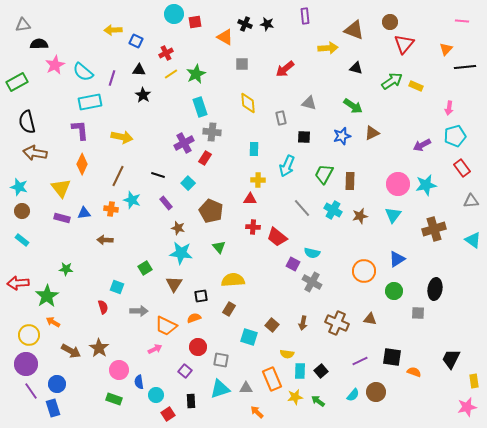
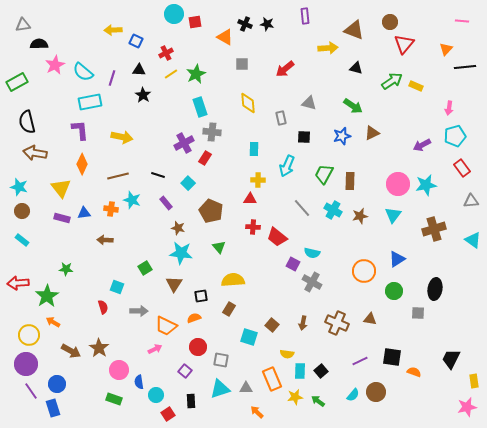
brown line at (118, 176): rotated 50 degrees clockwise
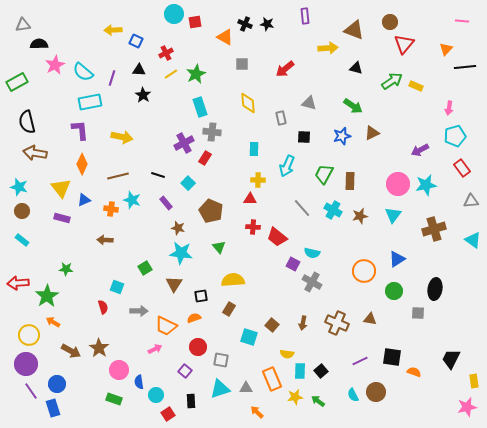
purple arrow at (422, 145): moved 2 px left, 5 px down
blue triangle at (84, 213): moved 13 px up; rotated 16 degrees counterclockwise
cyan semicircle at (353, 395): rotated 112 degrees clockwise
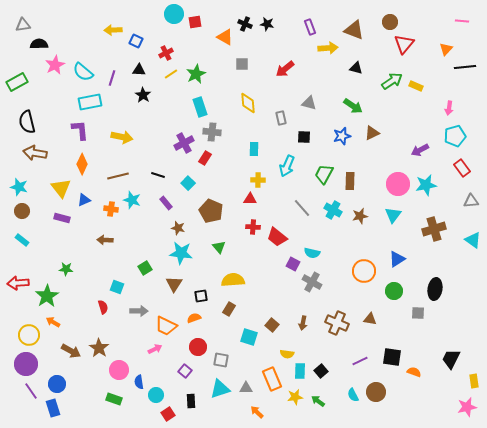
purple rectangle at (305, 16): moved 5 px right, 11 px down; rotated 14 degrees counterclockwise
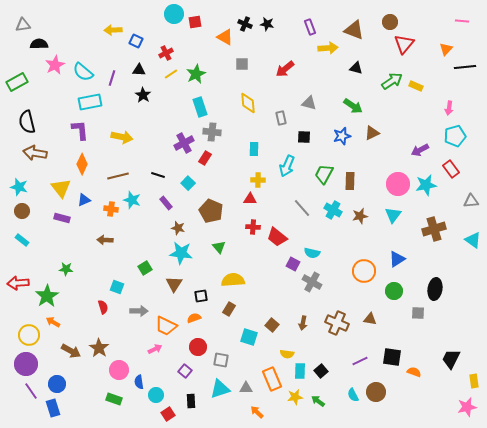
red rectangle at (462, 168): moved 11 px left, 1 px down
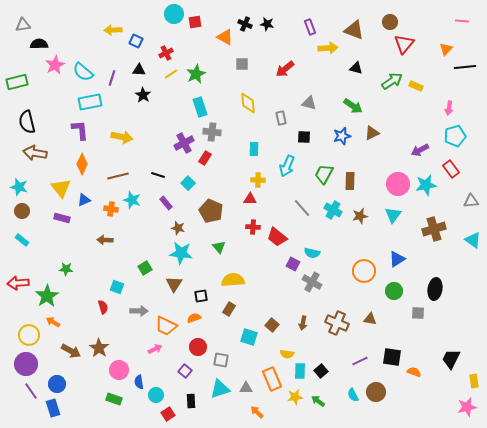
green rectangle at (17, 82): rotated 15 degrees clockwise
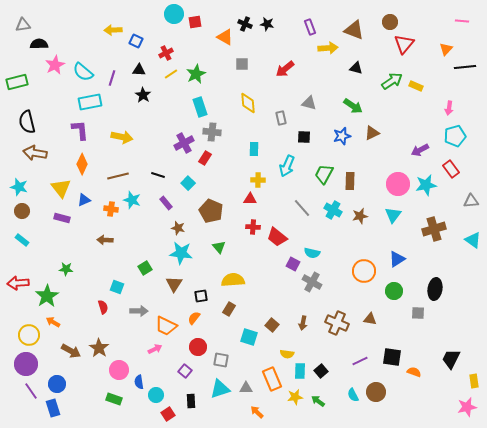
orange semicircle at (194, 318): rotated 32 degrees counterclockwise
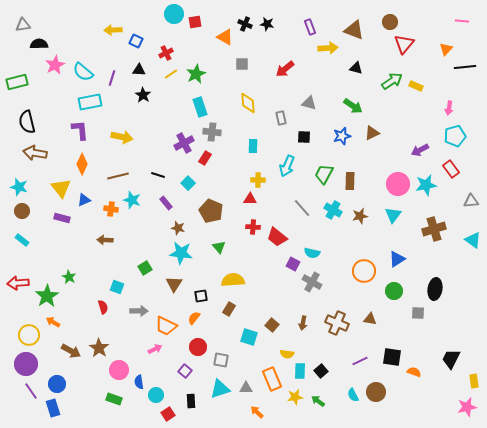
cyan rectangle at (254, 149): moved 1 px left, 3 px up
green star at (66, 269): moved 3 px right, 8 px down; rotated 24 degrees clockwise
